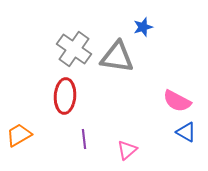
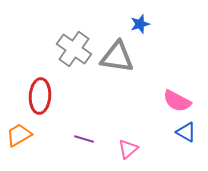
blue star: moved 3 px left, 3 px up
red ellipse: moved 25 px left
purple line: rotated 66 degrees counterclockwise
pink triangle: moved 1 px right, 1 px up
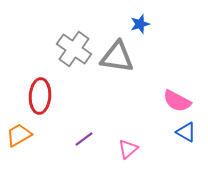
purple line: rotated 54 degrees counterclockwise
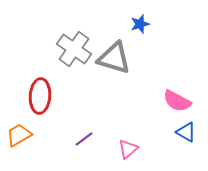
gray triangle: moved 3 px left, 1 px down; rotated 9 degrees clockwise
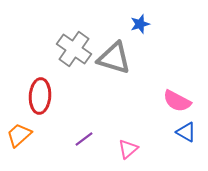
orange trapezoid: rotated 12 degrees counterclockwise
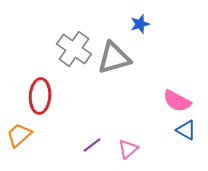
gray triangle: rotated 33 degrees counterclockwise
blue triangle: moved 2 px up
purple line: moved 8 px right, 6 px down
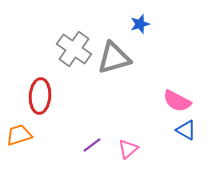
orange trapezoid: rotated 24 degrees clockwise
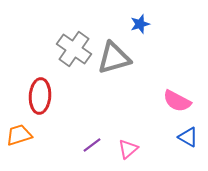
blue triangle: moved 2 px right, 7 px down
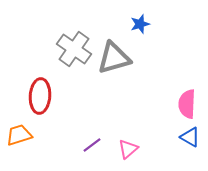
pink semicircle: moved 10 px right, 3 px down; rotated 64 degrees clockwise
blue triangle: moved 2 px right
